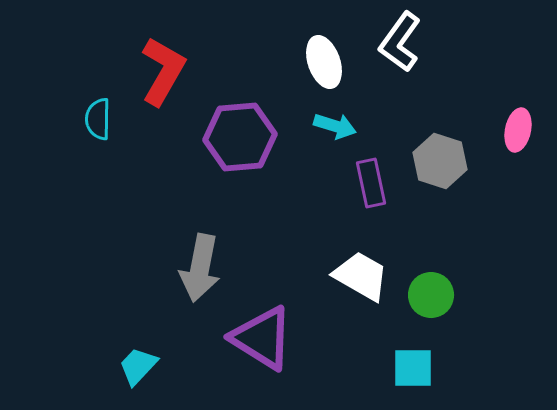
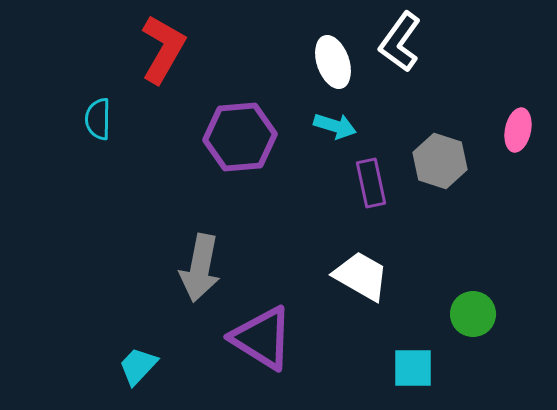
white ellipse: moved 9 px right
red L-shape: moved 22 px up
green circle: moved 42 px right, 19 px down
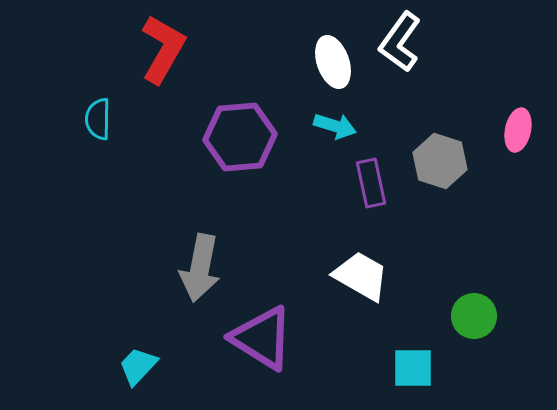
green circle: moved 1 px right, 2 px down
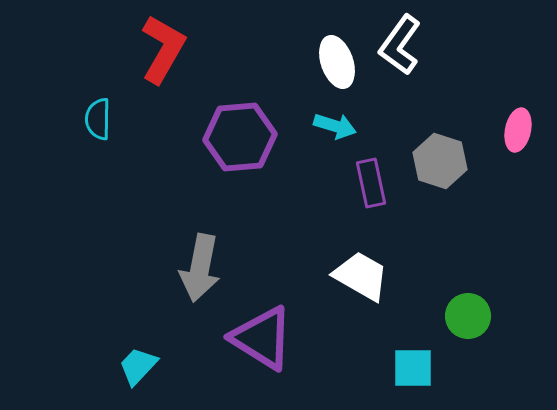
white L-shape: moved 3 px down
white ellipse: moved 4 px right
green circle: moved 6 px left
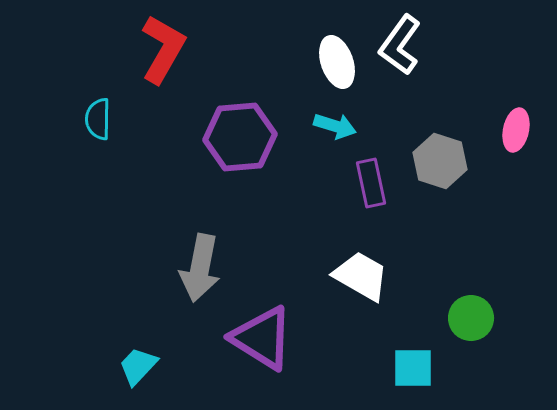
pink ellipse: moved 2 px left
green circle: moved 3 px right, 2 px down
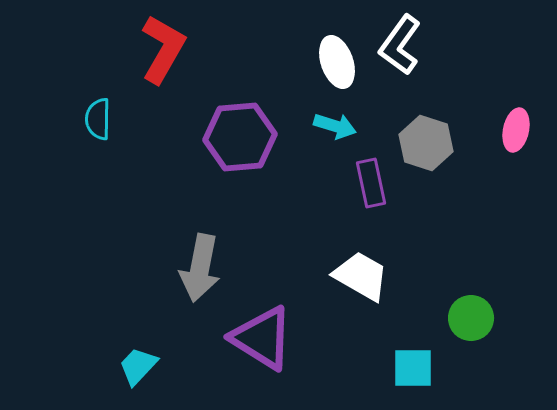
gray hexagon: moved 14 px left, 18 px up
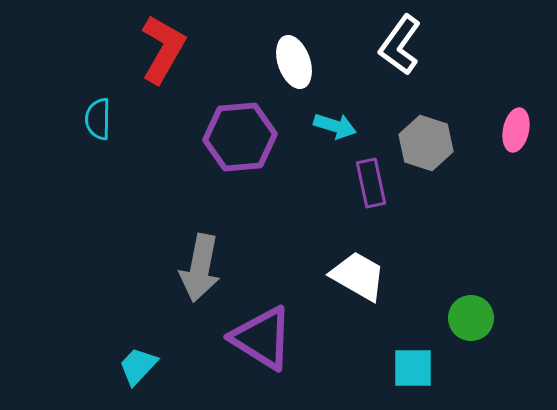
white ellipse: moved 43 px left
white trapezoid: moved 3 px left
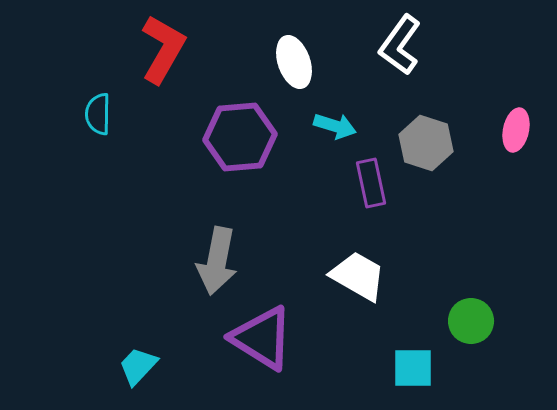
cyan semicircle: moved 5 px up
gray arrow: moved 17 px right, 7 px up
green circle: moved 3 px down
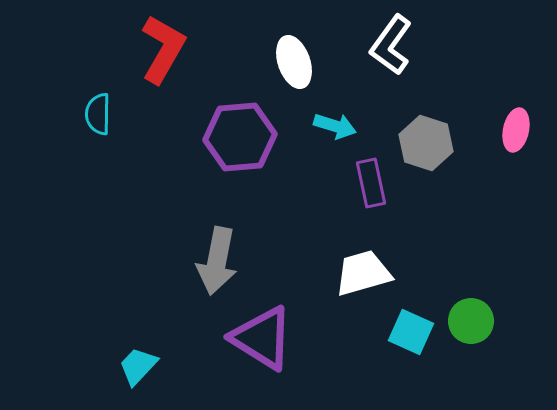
white L-shape: moved 9 px left
white trapezoid: moved 5 px right, 3 px up; rotated 46 degrees counterclockwise
cyan square: moved 2 px left, 36 px up; rotated 24 degrees clockwise
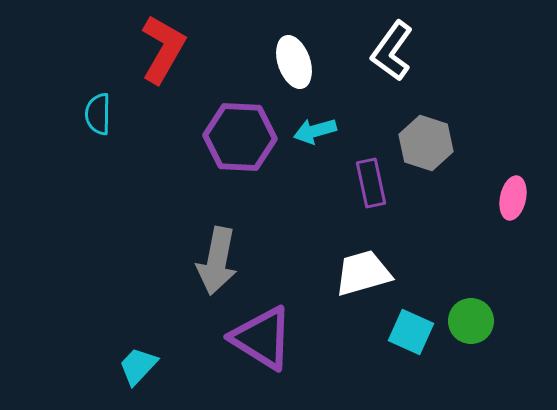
white L-shape: moved 1 px right, 6 px down
cyan arrow: moved 20 px left, 5 px down; rotated 147 degrees clockwise
pink ellipse: moved 3 px left, 68 px down
purple hexagon: rotated 8 degrees clockwise
